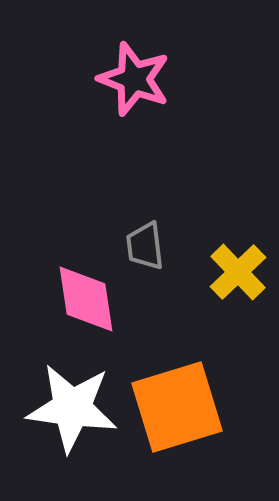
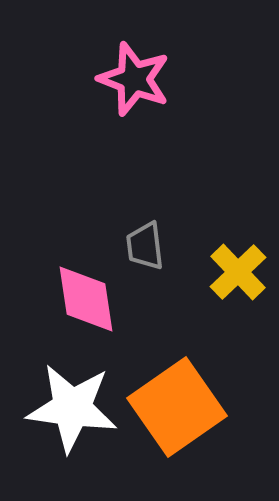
orange square: rotated 18 degrees counterclockwise
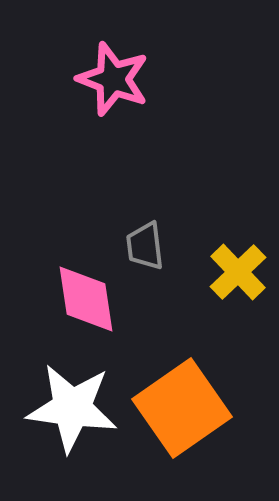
pink star: moved 21 px left
orange square: moved 5 px right, 1 px down
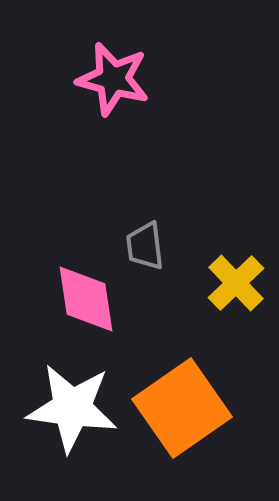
pink star: rotated 6 degrees counterclockwise
yellow cross: moved 2 px left, 11 px down
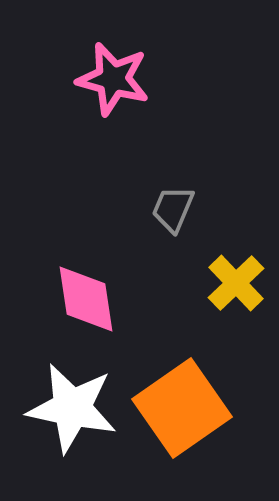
gray trapezoid: moved 28 px right, 37 px up; rotated 30 degrees clockwise
white star: rotated 4 degrees clockwise
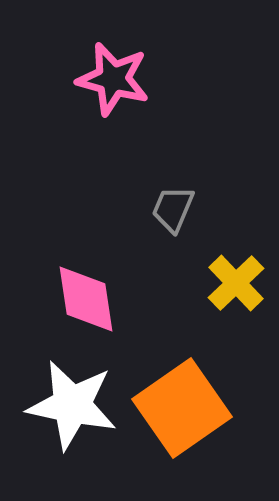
white star: moved 3 px up
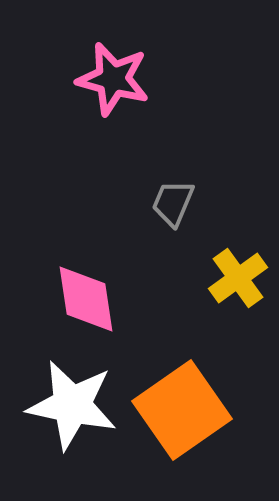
gray trapezoid: moved 6 px up
yellow cross: moved 2 px right, 5 px up; rotated 8 degrees clockwise
orange square: moved 2 px down
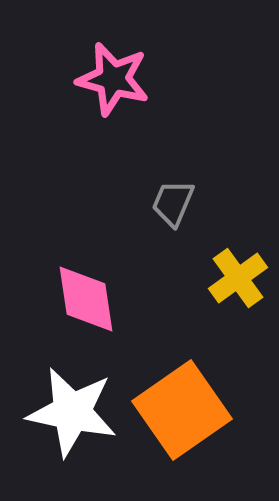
white star: moved 7 px down
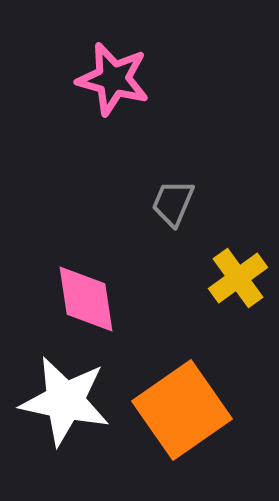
white star: moved 7 px left, 11 px up
